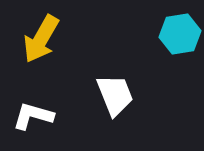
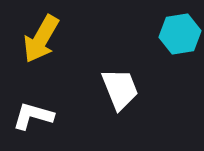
white trapezoid: moved 5 px right, 6 px up
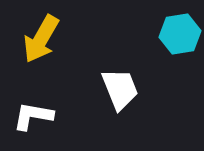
white L-shape: rotated 6 degrees counterclockwise
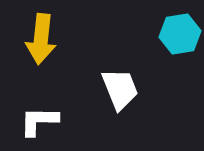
yellow arrow: rotated 24 degrees counterclockwise
white L-shape: moved 6 px right, 5 px down; rotated 9 degrees counterclockwise
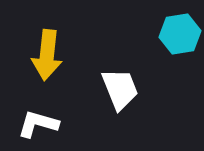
yellow arrow: moved 6 px right, 16 px down
white L-shape: moved 1 px left, 3 px down; rotated 15 degrees clockwise
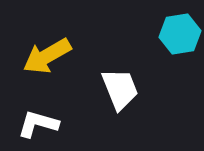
yellow arrow: moved 1 px down; rotated 54 degrees clockwise
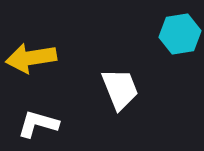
yellow arrow: moved 16 px left, 2 px down; rotated 21 degrees clockwise
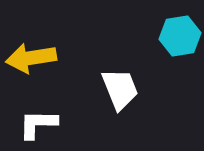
cyan hexagon: moved 2 px down
white L-shape: rotated 15 degrees counterclockwise
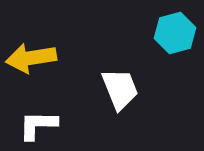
cyan hexagon: moved 5 px left, 3 px up; rotated 6 degrees counterclockwise
white L-shape: moved 1 px down
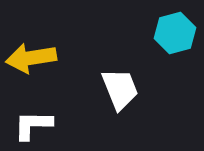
white L-shape: moved 5 px left
